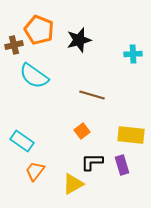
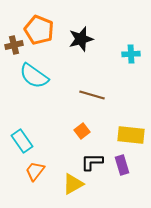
black star: moved 2 px right, 1 px up
cyan cross: moved 2 px left
cyan rectangle: rotated 20 degrees clockwise
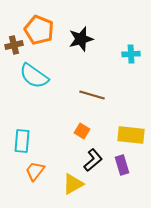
orange square: rotated 21 degrees counterclockwise
cyan rectangle: rotated 40 degrees clockwise
black L-shape: moved 1 px right, 2 px up; rotated 140 degrees clockwise
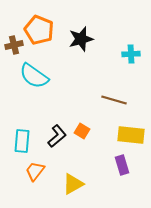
brown line: moved 22 px right, 5 px down
black L-shape: moved 36 px left, 24 px up
